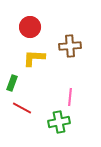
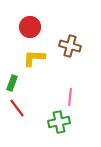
brown cross: rotated 20 degrees clockwise
red line: moved 5 px left; rotated 24 degrees clockwise
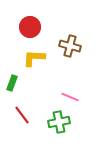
pink line: rotated 72 degrees counterclockwise
red line: moved 5 px right, 7 px down
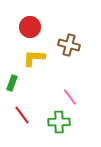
brown cross: moved 1 px left, 1 px up
pink line: rotated 30 degrees clockwise
green cross: rotated 10 degrees clockwise
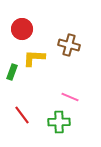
red circle: moved 8 px left, 2 px down
green rectangle: moved 11 px up
pink line: rotated 30 degrees counterclockwise
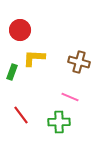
red circle: moved 2 px left, 1 px down
brown cross: moved 10 px right, 17 px down
red line: moved 1 px left
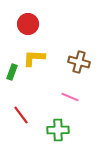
red circle: moved 8 px right, 6 px up
green cross: moved 1 px left, 8 px down
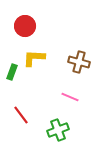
red circle: moved 3 px left, 2 px down
green cross: rotated 20 degrees counterclockwise
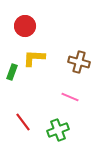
red line: moved 2 px right, 7 px down
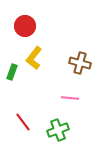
yellow L-shape: rotated 55 degrees counterclockwise
brown cross: moved 1 px right, 1 px down
pink line: moved 1 px down; rotated 18 degrees counterclockwise
